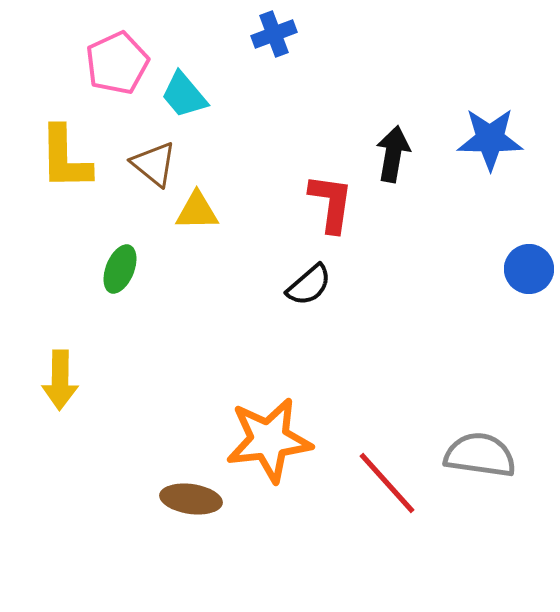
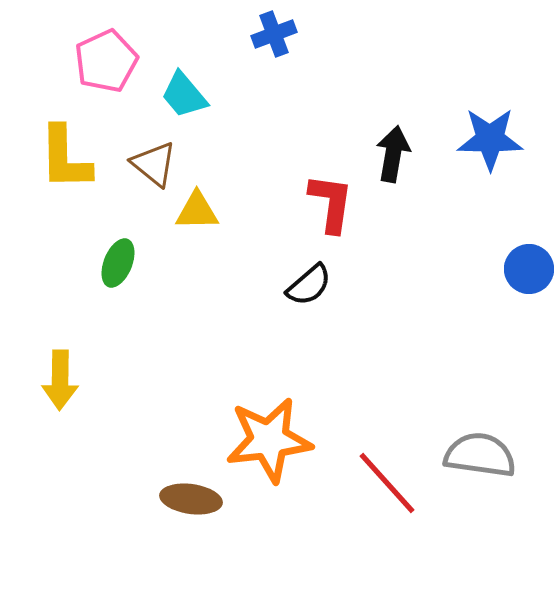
pink pentagon: moved 11 px left, 2 px up
green ellipse: moved 2 px left, 6 px up
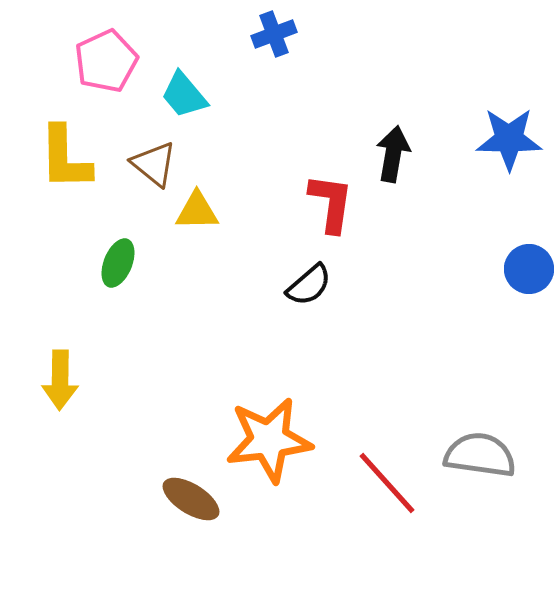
blue star: moved 19 px right
brown ellipse: rotated 24 degrees clockwise
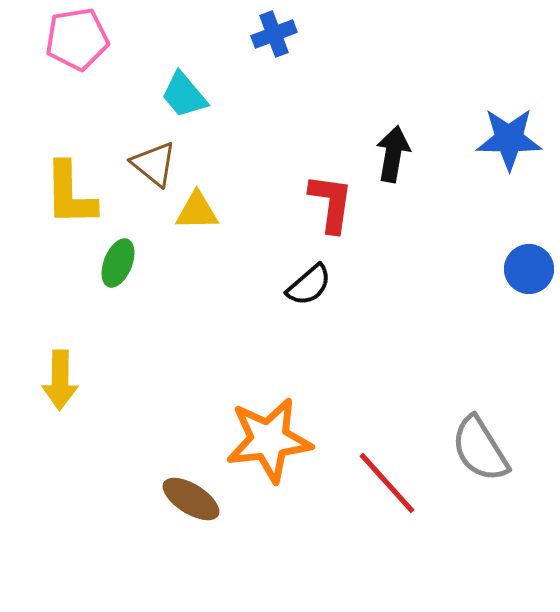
pink pentagon: moved 29 px left, 22 px up; rotated 16 degrees clockwise
yellow L-shape: moved 5 px right, 36 px down
gray semicircle: moved 6 px up; rotated 130 degrees counterclockwise
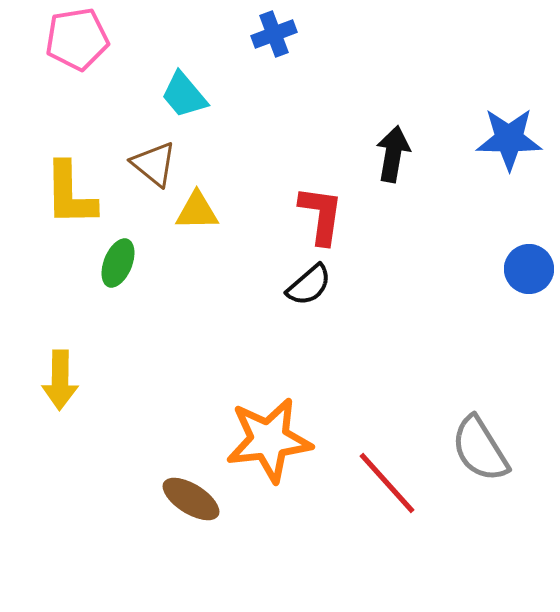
red L-shape: moved 10 px left, 12 px down
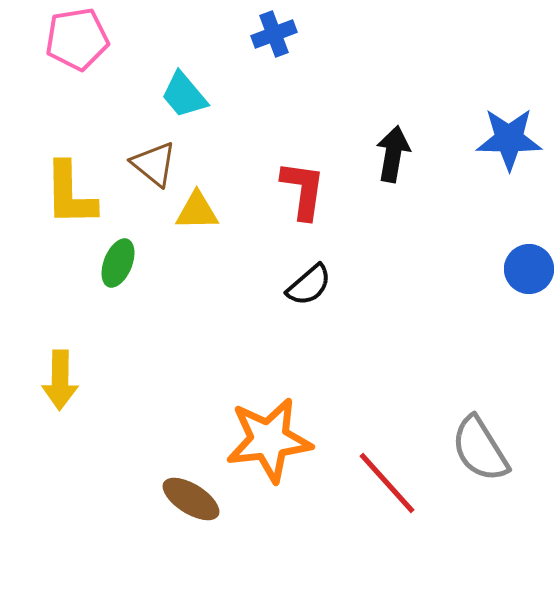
red L-shape: moved 18 px left, 25 px up
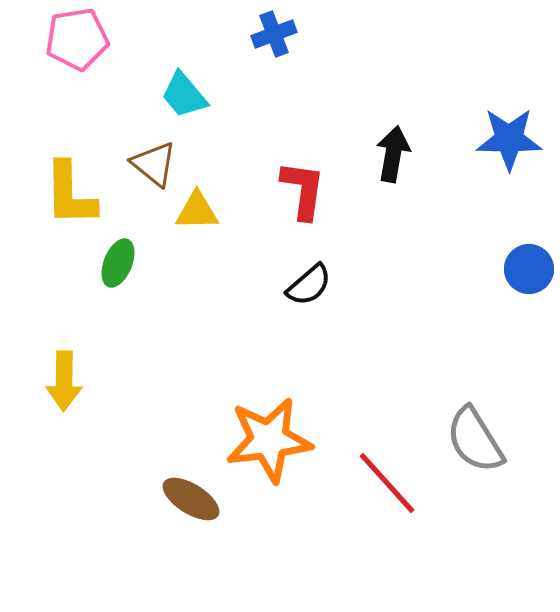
yellow arrow: moved 4 px right, 1 px down
gray semicircle: moved 5 px left, 9 px up
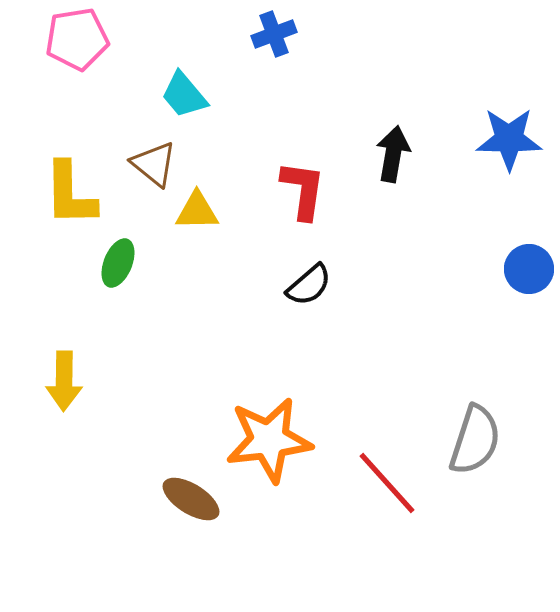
gray semicircle: rotated 130 degrees counterclockwise
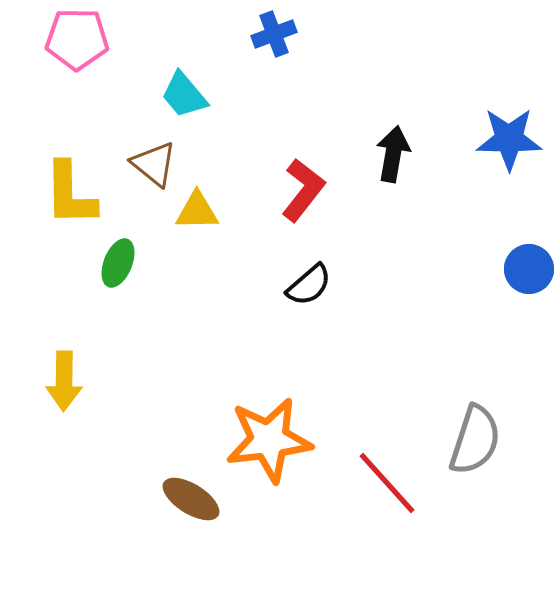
pink pentagon: rotated 10 degrees clockwise
red L-shape: rotated 30 degrees clockwise
